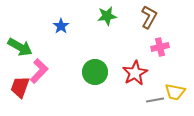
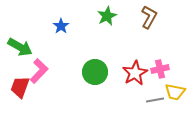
green star: rotated 18 degrees counterclockwise
pink cross: moved 22 px down
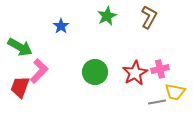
gray line: moved 2 px right, 2 px down
